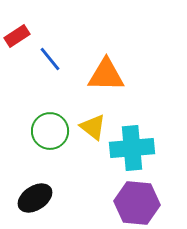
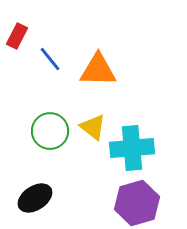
red rectangle: rotated 30 degrees counterclockwise
orange triangle: moved 8 px left, 5 px up
purple hexagon: rotated 21 degrees counterclockwise
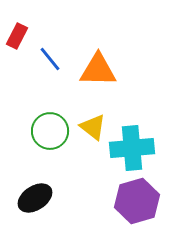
purple hexagon: moved 2 px up
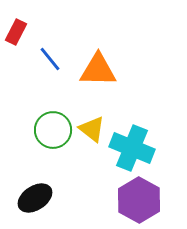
red rectangle: moved 1 px left, 4 px up
yellow triangle: moved 1 px left, 2 px down
green circle: moved 3 px right, 1 px up
cyan cross: rotated 27 degrees clockwise
purple hexagon: moved 2 px right, 1 px up; rotated 15 degrees counterclockwise
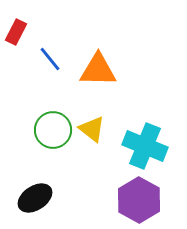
cyan cross: moved 13 px right, 2 px up
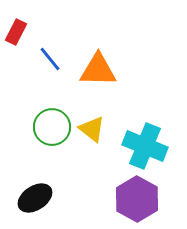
green circle: moved 1 px left, 3 px up
purple hexagon: moved 2 px left, 1 px up
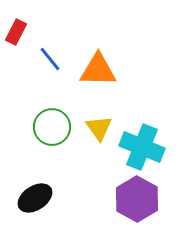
yellow triangle: moved 7 px right, 1 px up; rotated 16 degrees clockwise
cyan cross: moved 3 px left, 1 px down
